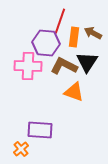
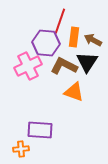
brown arrow: moved 7 px down
pink cross: rotated 28 degrees counterclockwise
orange cross: rotated 35 degrees clockwise
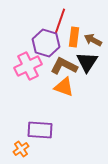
purple hexagon: rotated 12 degrees clockwise
orange triangle: moved 10 px left, 5 px up
orange cross: rotated 28 degrees counterclockwise
